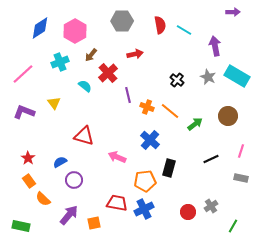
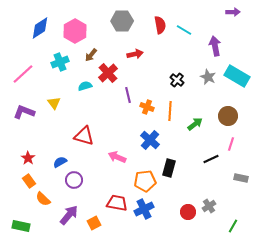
cyan semicircle at (85, 86): rotated 56 degrees counterclockwise
orange line at (170, 111): rotated 54 degrees clockwise
pink line at (241, 151): moved 10 px left, 7 px up
gray cross at (211, 206): moved 2 px left
orange square at (94, 223): rotated 16 degrees counterclockwise
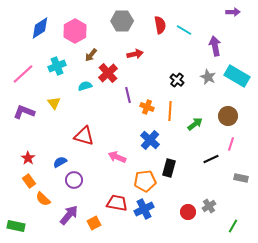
cyan cross at (60, 62): moved 3 px left, 4 px down
green rectangle at (21, 226): moved 5 px left
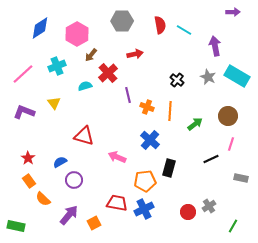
pink hexagon at (75, 31): moved 2 px right, 3 px down
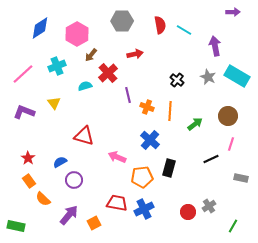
orange pentagon at (145, 181): moved 3 px left, 4 px up
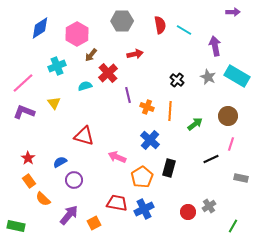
pink line at (23, 74): moved 9 px down
orange pentagon at (142, 177): rotated 25 degrees counterclockwise
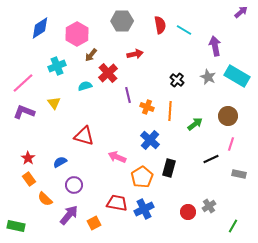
purple arrow at (233, 12): moved 8 px right; rotated 40 degrees counterclockwise
gray rectangle at (241, 178): moved 2 px left, 4 px up
purple circle at (74, 180): moved 5 px down
orange rectangle at (29, 181): moved 2 px up
orange semicircle at (43, 199): moved 2 px right
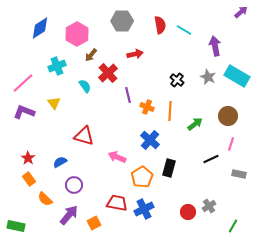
cyan semicircle at (85, 86): rotated 72 degrees clockwise
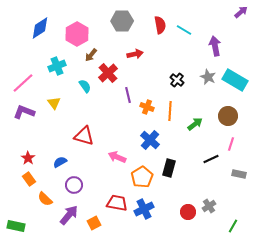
cyan rectangle at (237, 76): moved 2 px left, 4 px down
